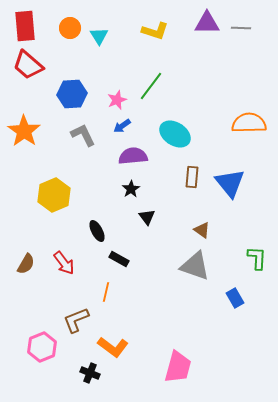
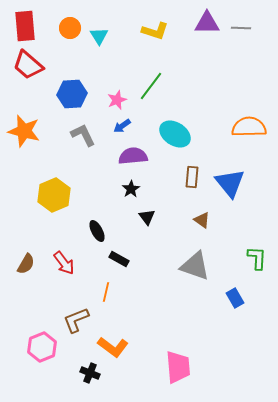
orange semicircle: moved 4 px down
orange star: rotated 20 degrees counterclockwise
brown triangle: moved 10 px up
pink trapezoid: rotated 20 degrees counterclockwise
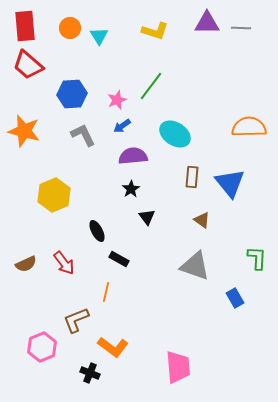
brown semicircle: rotated 35 degrees clockwise
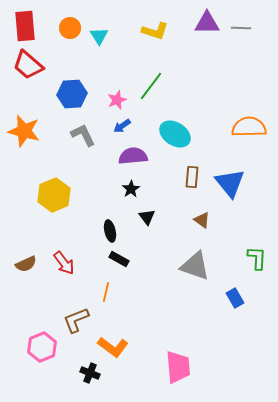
black ellipse: moved 13 px right; rotated 15 degrees clockwise
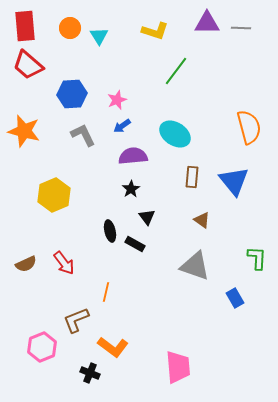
green line: moved 25 px right, 15 px up
orange semicircle: rotated 76 degrees clockwise
blue triangle: moved 4 px right, 2 px up
black rectangle: moved 16 px right, 15 px up
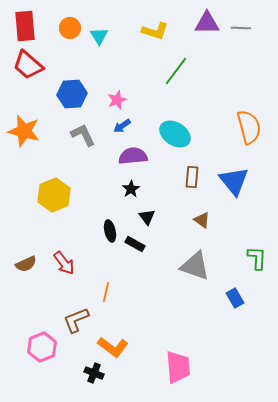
black cross: moved 4 px right
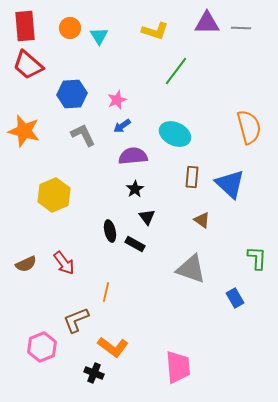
cyan ellipse: rotated 8 degrees counterclockwise
blue triangle: moved 4 px left, 3 px down; rotated 8 degrees counterclockwise
black star: moved 4 px right
gray triangle: moved 4 px left, 3 px down
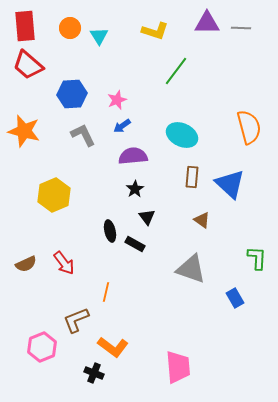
cyan ellipse: moved 7 px right, 1 px down
